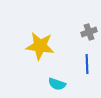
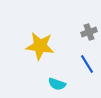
blue line: rotated 30 degrees counterclockwise
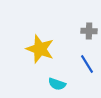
gray cross: moved 1 px up; rotated 21 degrees clockwise
yellow star: moved 3 px down; rotated 12 degrees clockwise
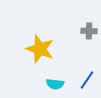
blue line: moved 16 px down; rotated 66 degrees clockwise
cyan semicircle: moved 2 px left; rotated 12 degrees counterclockwise
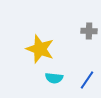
cyan semicircle: moved 1 px left, 6 px up
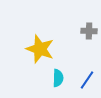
cyan semicircle: moved 4 px right; rotated 96 degrees counterclockwise
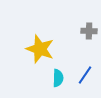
blue line: moved 2 px left, 5 px up
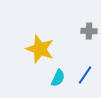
cyan semicircle: rotated 24 degrees clockwise
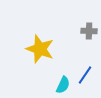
cyan semicircle: moved 5 px right, 7 px down
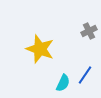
gray cross: rotated 28 degrees counterclockwise
cyan semicircle: moved 2 px up
